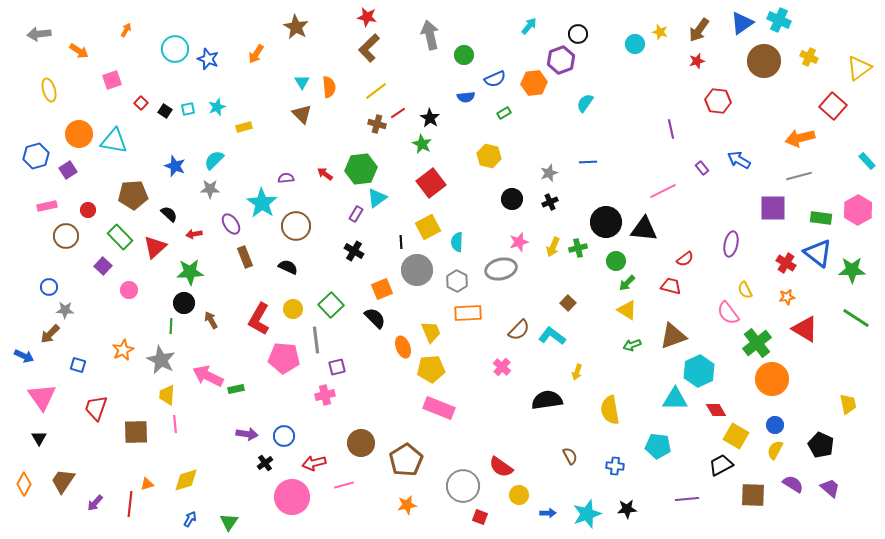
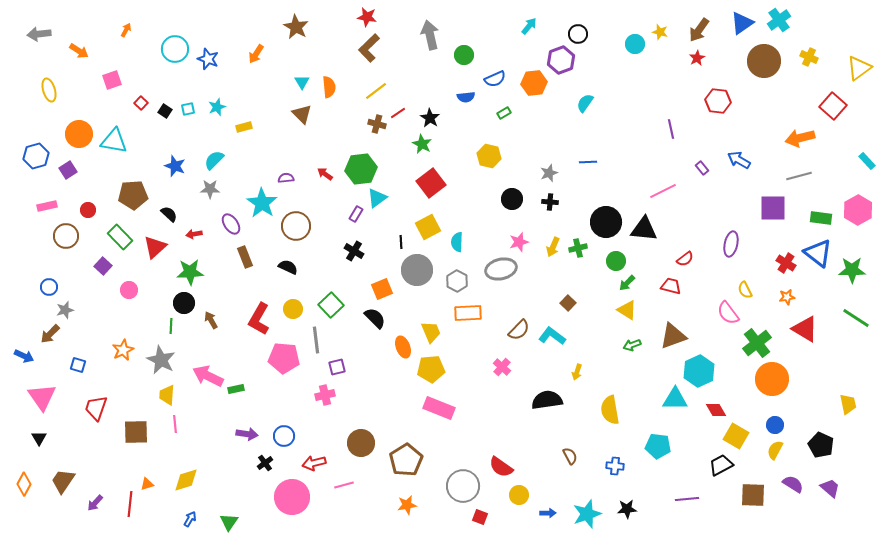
cyan cross at (779, 20): rotated 30 degrees clockwise
red star at (697, 61): moved 3 px up; rotated 14 degrees counterclockwise
black cross at (550, 202): rotated 28 degrees clockwise
gray star at (65, 310): rotated 18 degrees counterclockwise
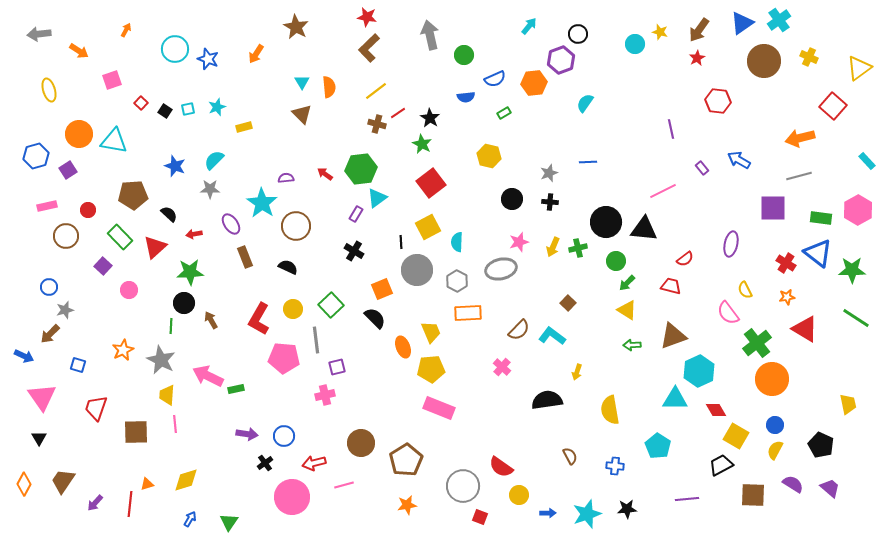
green arrow at (632, 345): rotated 18 degrees clockwise
cyan pentagon at (658, 446): rotated 25 degrees clockwise
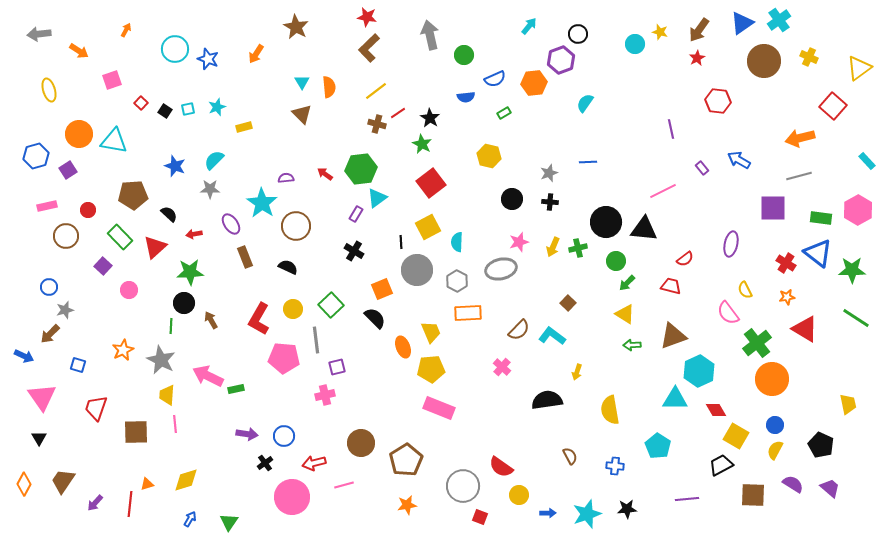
yellow triangle at (627, 310): moved 2 px left, 4 px down
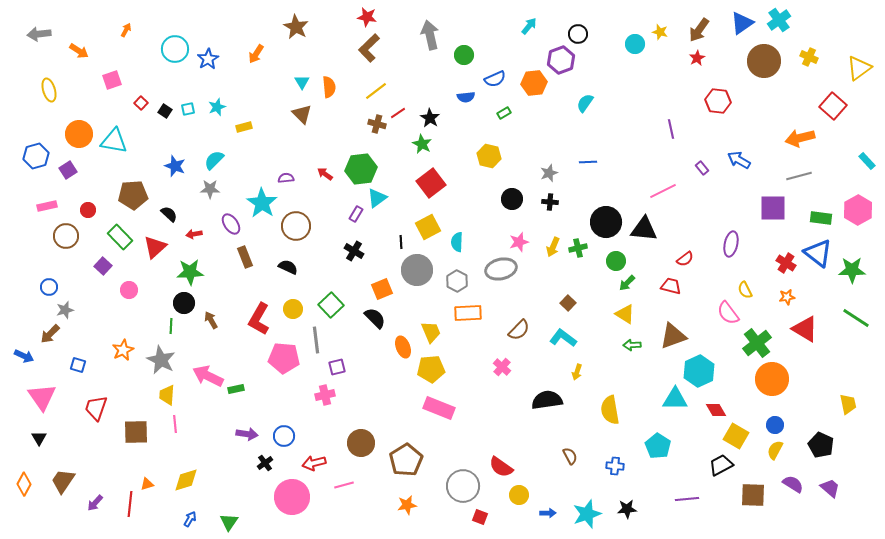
blue star at (208, 59): rotated 20 degrees clockwise
cyan L-shape at (552, 336): moved 11 px right, 2 px down
